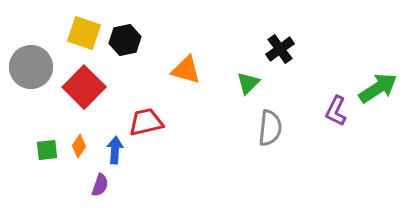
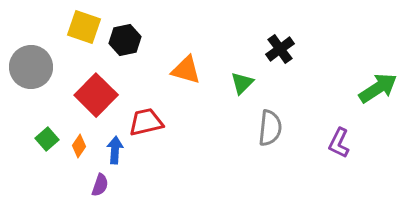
yellow square: moved 6 px up
green triangle: moved 6 px left
red square: moved 12 px right, 8 px down
purple L-shape: moved 3 px right, 32 px down
green square: moved 11 px up; rotated 35 degrees counterclockwise
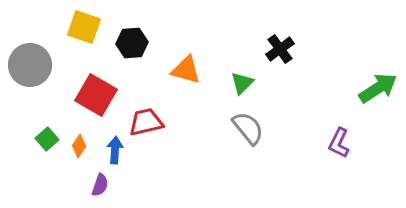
black hexagon: moved 7 px right, 3 px down; rotated 8 degrees clockwise
gray circle: moved 1 px left, 2 px up
red square: rotated 15 degrees counterclockwise
gray semicircle: moved 22 px left; rotated 45 degrees counterclockwise
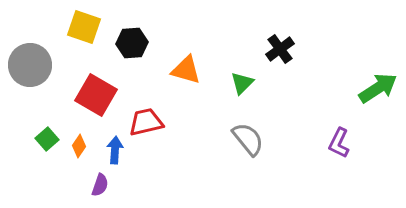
gray semicircle: moved 11 px down
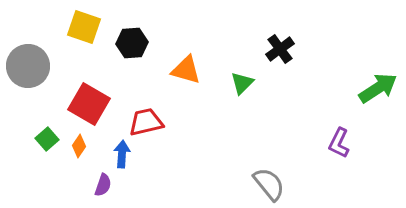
gray circle: moved 2 px left, 1 px down
red square: moved 7 px left, 9 px down
gray semicircle: moved 21 px right, 45 px down
blue arrow: moved 7 px right, 4 px down
purple semicircle: moved 3 px right
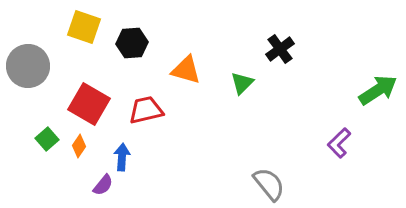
green arrow: moved 2 px down
red trapezoid: moved 12 px up
purple L-shape: rotated 20 degrees clockwise
blue arrow: moved 3 px down
purple semicircle: rotated 20 degrees clockwise
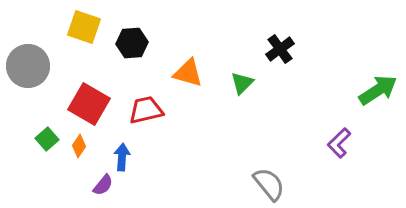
orange triangle: moved 2 px right, 3 px down
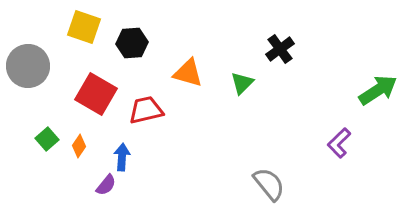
red square: moved 7 px right, 10 px up
purple semicircle: moved 3 px right
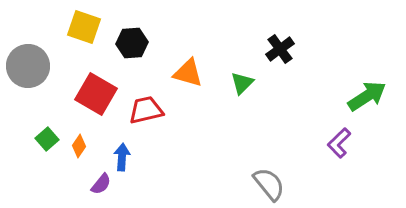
green arrow: moved 11 px left, 6 px down
purple semicircle: moved 5 px left, 1 px up
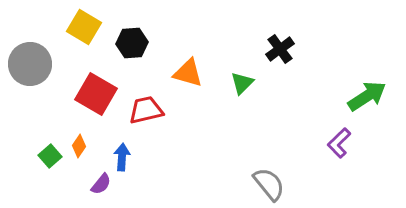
yellow square: rotated 12 degrees clockwise
gray circle: moved 2 px right, 2 px up
green square: moved 3 px right, 17 px down
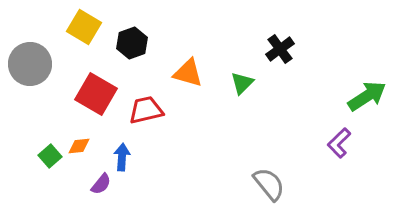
black hexagon: rotated 16 degrees counterclockwise
orange diamond: rotated 50 degrees clockwise
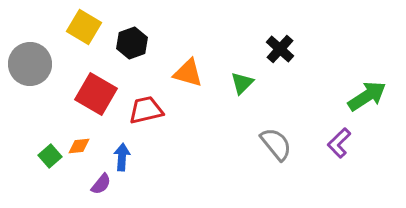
black cross: rotated 12 degrees counterclockwise
gray semicircle: moved 7 px right, 40 px up
